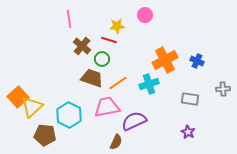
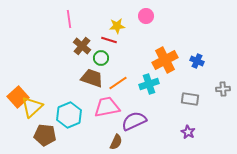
pink circle: moved 1 px right, 1 px down
green circle: moved 1 px left, 1 px up
cyan hexagon: rotated 10 degrees clockwise
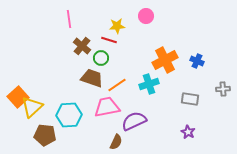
orange line: moved 1 px left, 2 px down
cyan hexagon: rotated 20 degrees clockwise
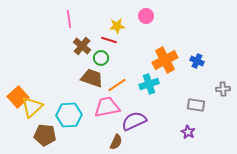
gray rectangle: moved 6 px right, 6 px down
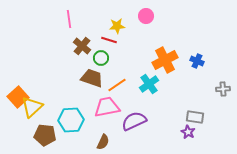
cyan cross: rotated 18 degrees counterclockwise
gray rectangle: moved 1 px left, 12 px down
cyan hexagon: moved 2 px right, 5 px down
brown semicircle: moved 13 px left
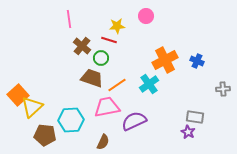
orange square: moved 2 px up
